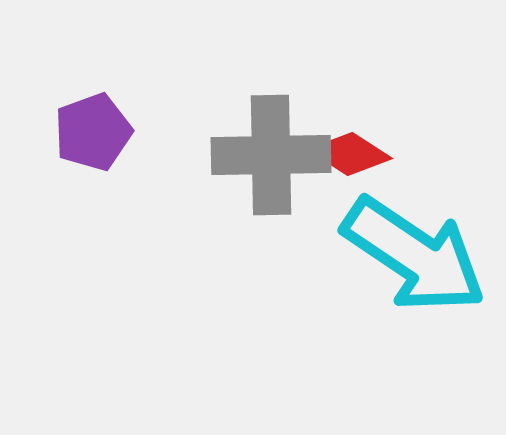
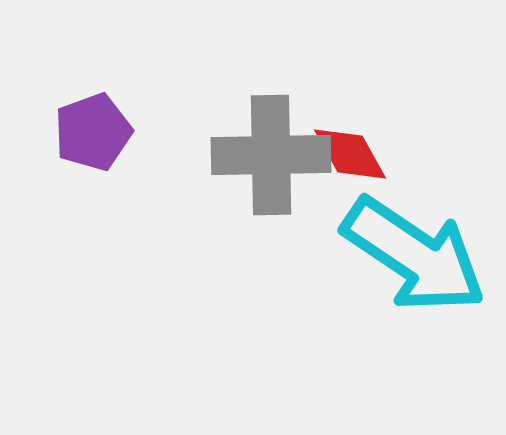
red diamond: rotated 28 degrees clockwise
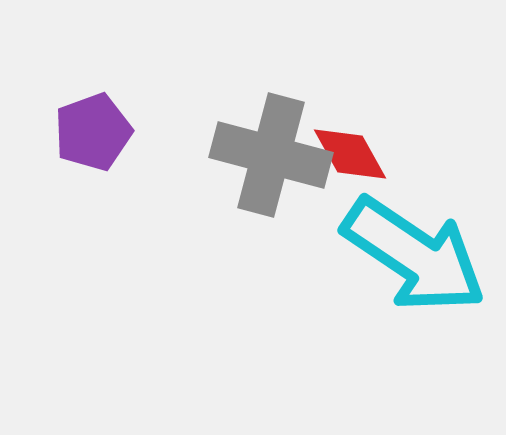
gray cross: rotated 16 degrees clockwise
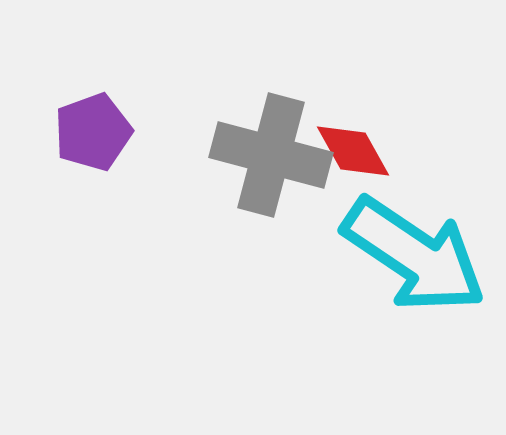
red diamond: moved 3 px right, 3 px up
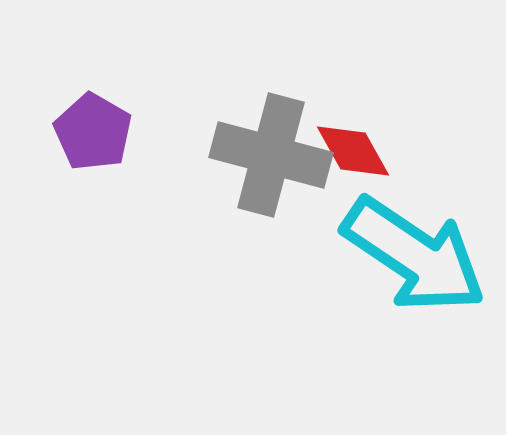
purple pentagon: rotated 22 degrees counterclockwise
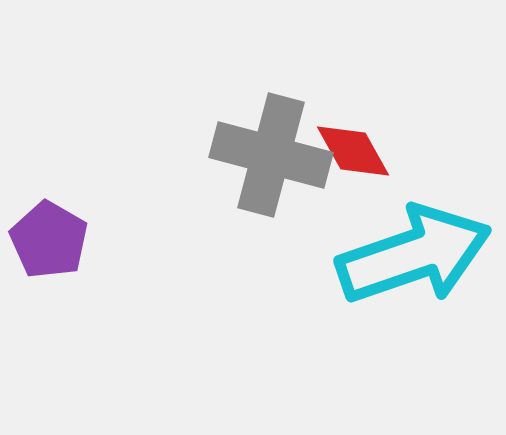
purple pentagon: moved 44 px left, 108 px down
cyan arrow: rotated 53 degrees counterclockwise
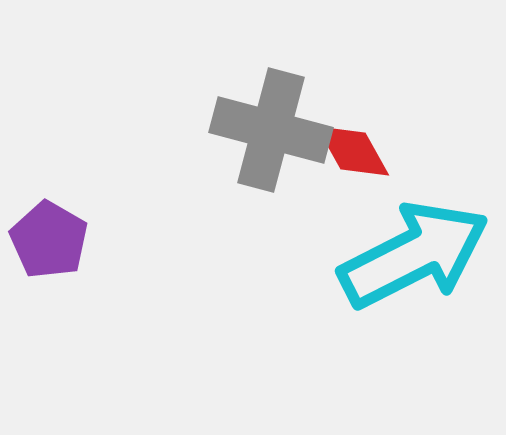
gray cross: moved 25 px up
cyan arrow: rotated 8 degrees counterclockwise
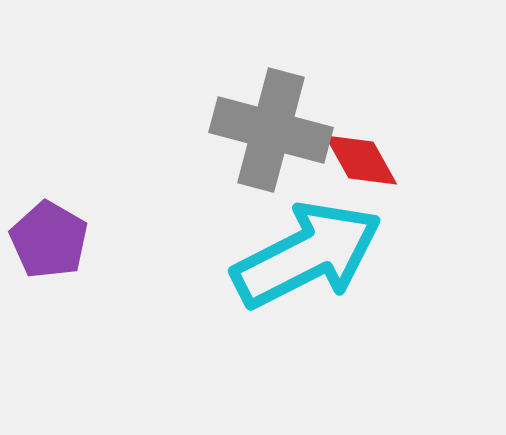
red diamond: moved 8 px right, 9 px down
cyan arrow: moved 107 px left
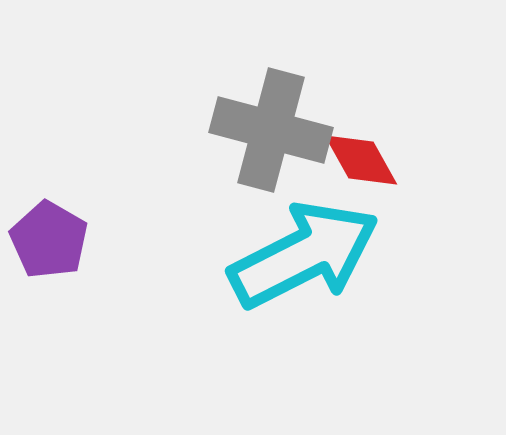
cyan arrow: moved 3 px left
